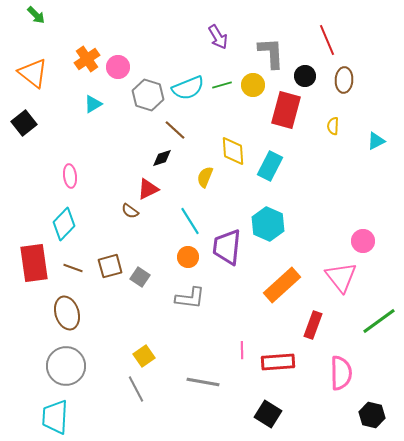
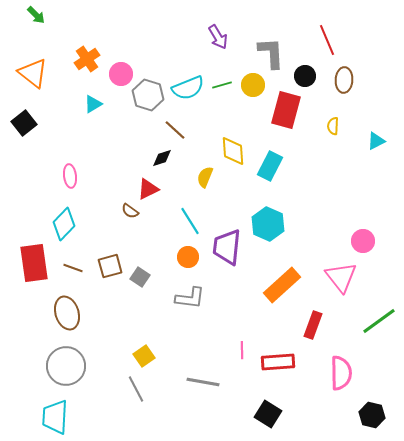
pink circle at (118, 67): moved 3 px right, 7 px down
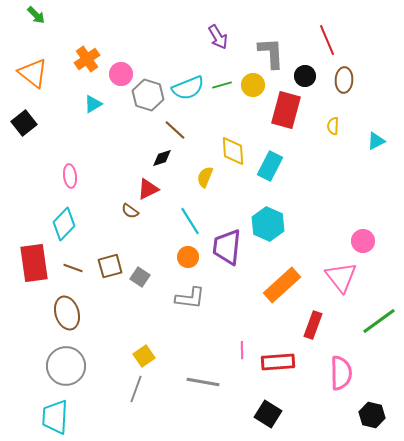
gray line at (136, 389): rotated 48 degrees clockwise
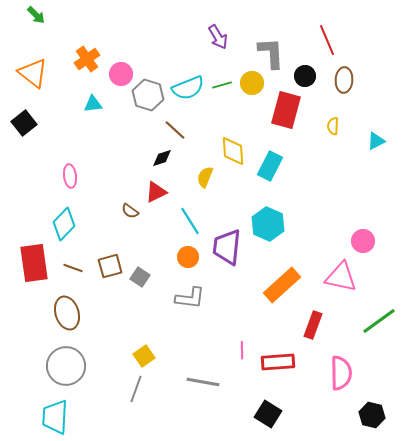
yellow circle at (253, 85): moved 1 px left, 2 px up
cyan triangle at (93, 104): rotated 24 degrees clockwise
red triangle at (148, 189): moved 8 px right, 3 px down
pink triangle at (341, 277): rotated 40 degrees counterclockwise
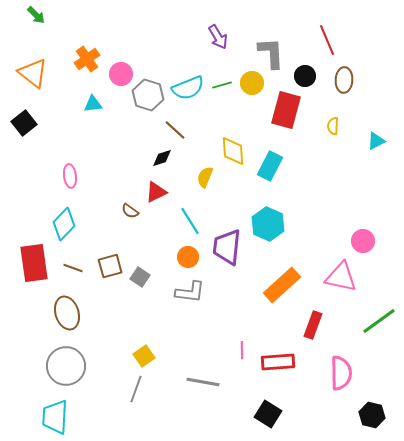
gray L-shape at (190, 298): moved 6 px up
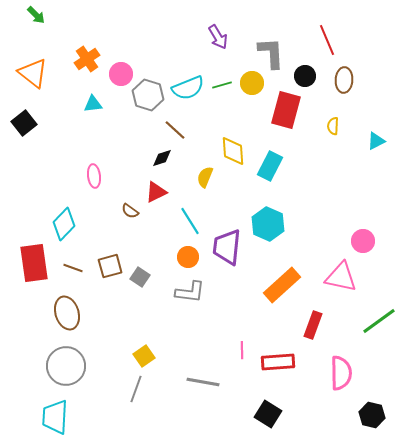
pink ellipse at (70, 176): moved 24 px right
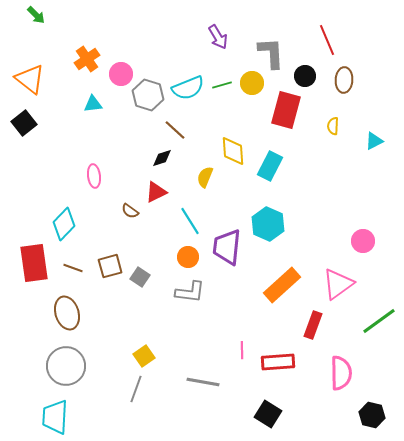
orange triangle at (33, 73): moved 3 px left, 6 px down
cyan triangle at (376, 141): moved 2 px left
pink triangle at (341, 277): moved 3 px left, 7 px down; rotated 48 degrees counterclockwise
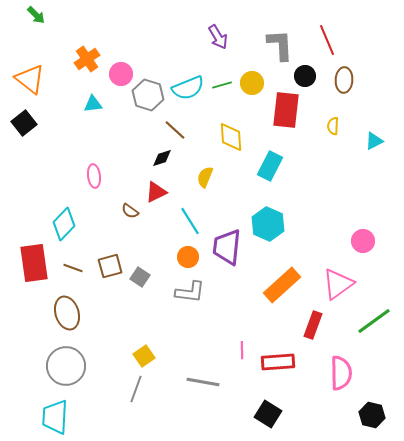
gray L-shape at (271, 53): moved 9 px right, 8 px up
red rectangle at (286, 110): rotated 9 degrees counterclockwise
yellow diamond at (233, 151): moved 2 px left, 14 px up
green line at (379, 321): moved 5 px left
